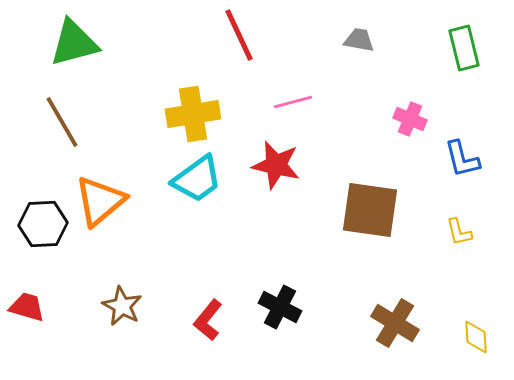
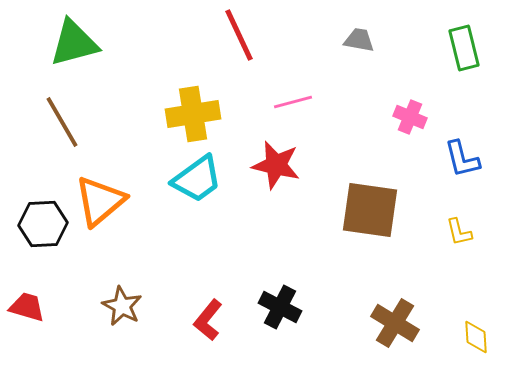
pink cross: moved 2 px up
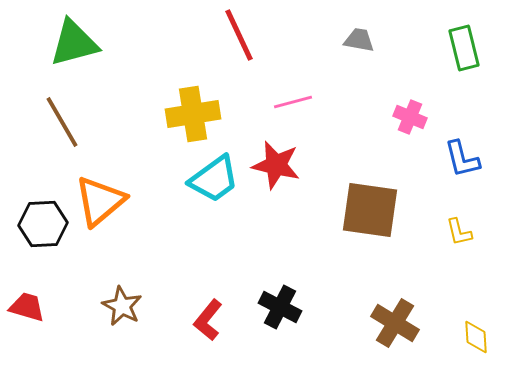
cyan trapezoid: moved 17 px right
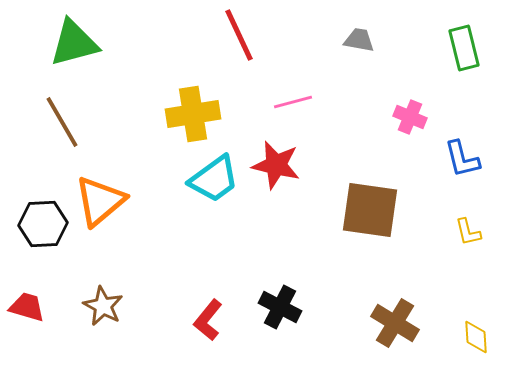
yellow L-shape: moved 9 px right
brown star: moved 19 px left
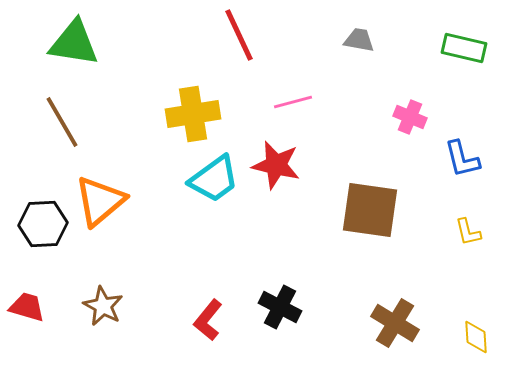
green triangle: rotated 24 degrees clockwise
green rectangle: rotated 63 degrees counterclockwise
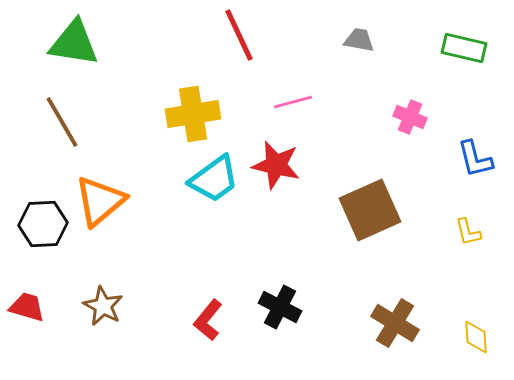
blue L-shape: moved 13 px right
brown square: rotated 32 degrees counterclockwise
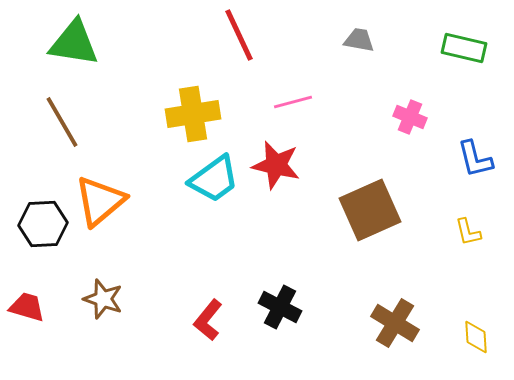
brown star: moved 7 px up; rotated 9 degrees counterclockwise
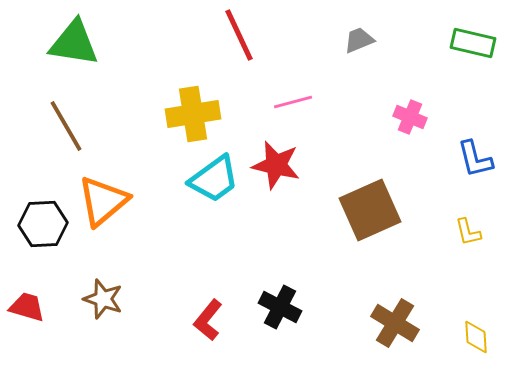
gray trapezoid: rotated 32 degrees counterclockwise
green rectangle: moved 9 px right, 5 px up
brown line: moved 4 px right, 4 px down
orange triangle: moved 3 px right
